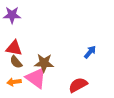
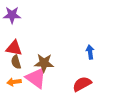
blue arrow: rotated 48 degrees counterclockwise
brown semicircle: rotated 24 degrees clockwise
red semicircle: moved 4 px right, 1 px up
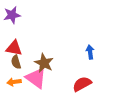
purple star: rotated 12 degrees counterclockwise
brown star: rotated 24 degrees clockwise
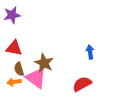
brown semicircle: moved 3 px right, 7 px down
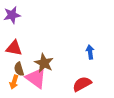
orange arrow: rotated 64 degrees counterclockwise
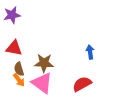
brown star: rotated 24 degrees counterclockwise
pink triangle: moved 6 px right, 5 px down
orange arrow: moved 5 px right, 2 px up; rotated 56 degrees counterclockwise
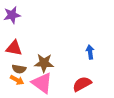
brown semicircle: rotated 64 degrees counterclockwise
orange arrow: moved 2 px left; rotated 24 degrees counterclockwise
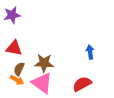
brown semicircle: rotated 104 degrees clockwise
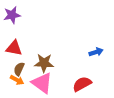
blue arrow: moved 6 px right; rotated 80 degrees clockwise
